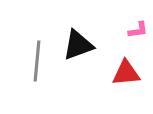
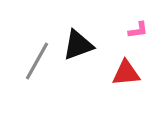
gray line: rotated 24 degrees clockwise
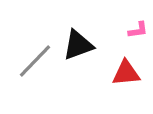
gray line: moved 2 px left; rotated 15 degrees clockwise
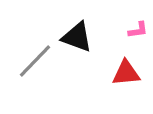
black triangle: moved 1 px left, 8 px up; rotated 40 degrees clockwise
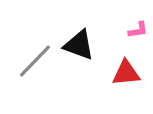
black triangle: moved 2 px right, 8 px down
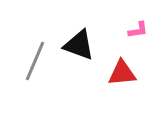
gray line: rotated 21 degrees counterclockwise
red triangle: moved 4 px left
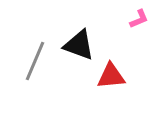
pink L-shape: moved 1 px right, 11 px up; rotated 15 degrees counterclockwise
red triangle: moved 11 px left, 3 px down
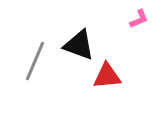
red triangle: moved 4 px left
